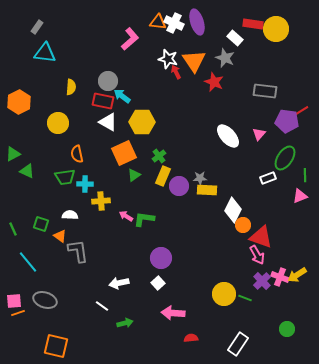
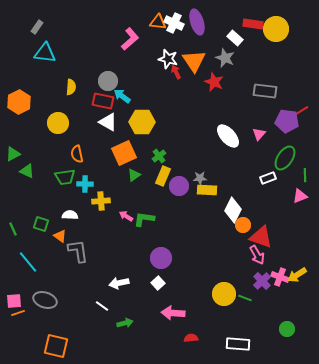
white rectangle at (238, 344): rotated 60 degrees clockwise
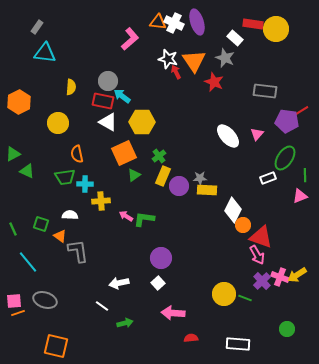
pink triangle at (259, 134): moved 2 px left
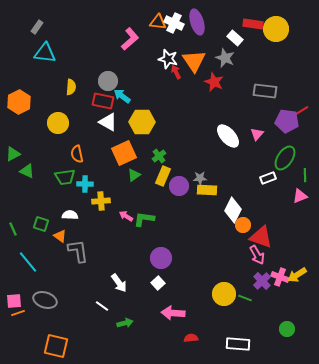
white arrow at (119, 283): rotated 114 degrees counterclockwise
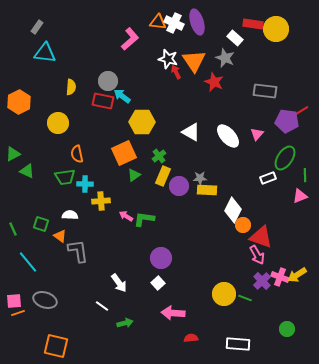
white triangle at (108, 122): moved 83 px right, 10 px down
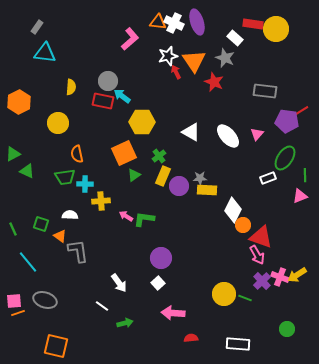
white star at (168, 59): moved 3 px up; rotated 30 degrees counterclockwise
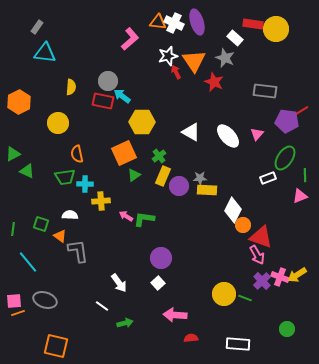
green line at (13, 229): rotated 32 degrees clockwise
pink arrow at (173, 313): moved 2 px right, 2 px down
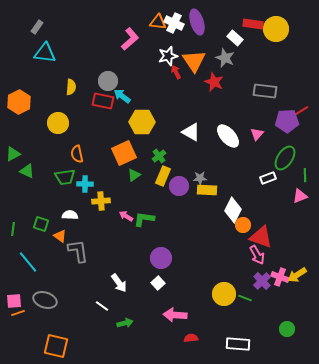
purple pentagon at (287, 121): rotated 10 degrees counterclockwise
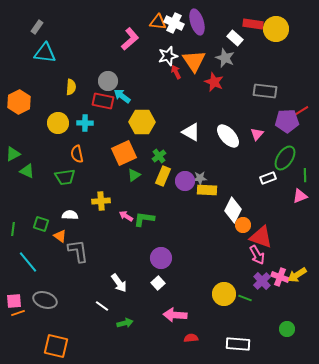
cyan cross at (85, 184): moved 61 px up
purple circle at (179, 186): moved 6 px right, 5 px up
